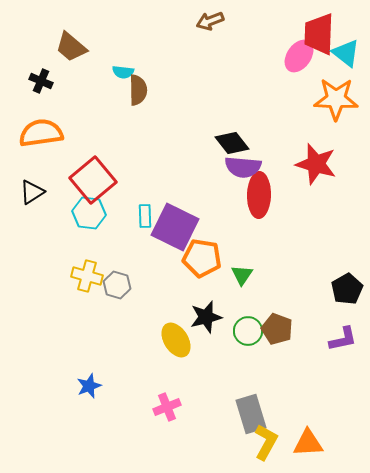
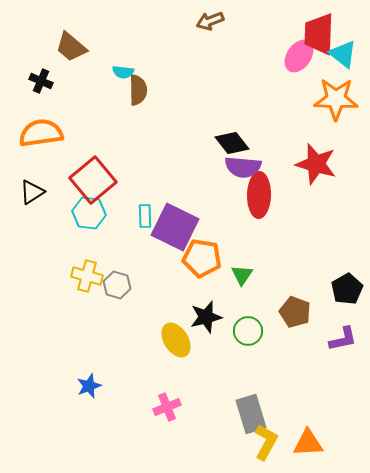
cyan triangle: moved 3 px left, 1 px down
brown pentagon: moved 18 px right, 17 px up
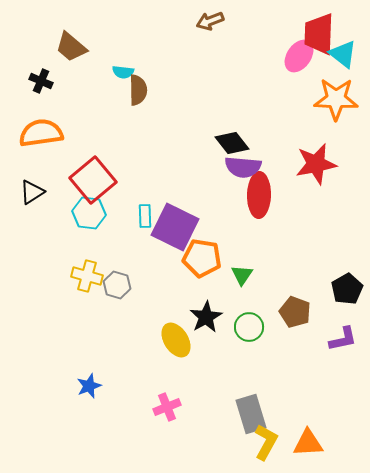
red star: rotated 27 degrees counterclockwise
black star: rotated 16 degrees counterclockwise
green circle: moved 1 px right, 4 px up
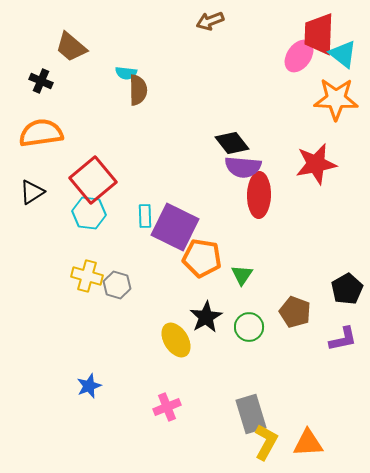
cyan semicircle: moved 3 px right, 1 px down
